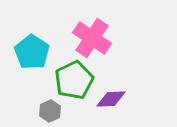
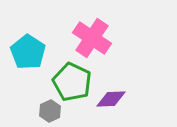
cyan pentagon: moved 4 px left
green pentagon: moved 2 px left, 2 px down; rotated 21 degrees counterclockwise
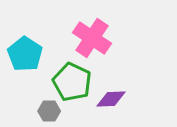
cyan pentagon: moved 3 px left, 2 px down
gray hexagon: moved 1 px left; rotated 25 degrees clockwise
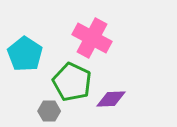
pink cross: rotated 6 degrees counterclockwise
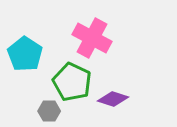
purple diamond: moved 2 px right; rotated 20 degrees clockwise
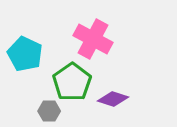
pink cross: moved 1 px right, 1 px down
cyan pentagon: rotated 8 degrees counterclockwise
green pentagon: rotated 12 degrees clockwise
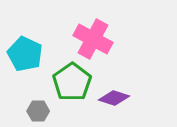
purple diamond: moved 1 px right, 1 px up
gray hexagon: moved 11 px left
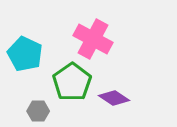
purple diamond: rotated 16 degrees clockwise
